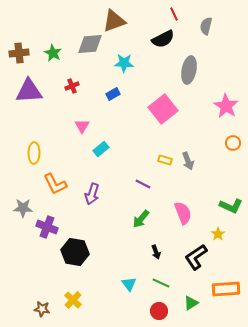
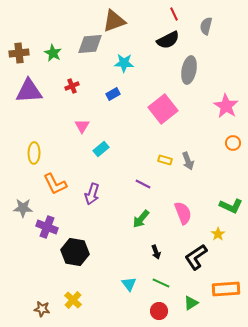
black semicircle: moved 5 px right, 1 px down
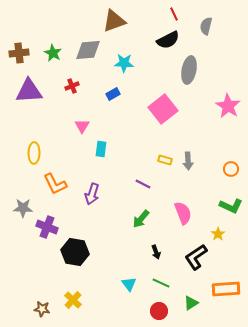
gray diamond: moved 2 px left, 6 px down
pink star: moved 2 px right
orange circle: moved 2 px left, 26 px down
cyan rectangle: rotated 42 degrees counterclockwise
gray arrow: rotated 18 degrees clockwise
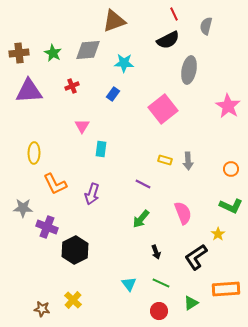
blue rectangle: rotated 24 degrees counterclockwise
black hexagon: moved 2 px up; rotated 24 degrees clockwise
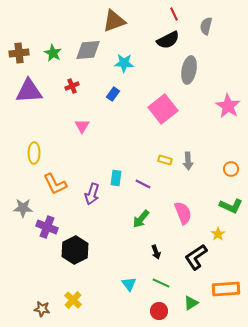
cyan rectangle: moved 15 px right, 29 px down
